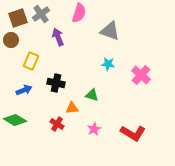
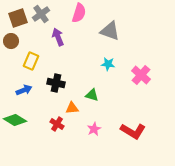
brown circle: moved 1 px down
red L-shape: moved 2 px up
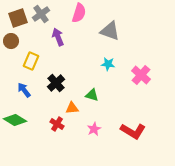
black cross: rotated 36 degrees clockwise
blue arrow: rotated 105 degrees counterclockwise
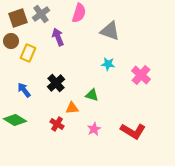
yellow rectangle: moved 3 px left, 8 px up
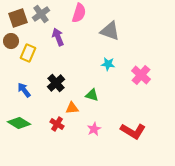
green diamond: moved 4 px right, 3 px down
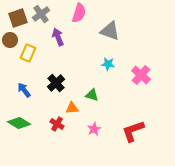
brown circle: moved 1 px left, 1 px up
red L-shape: rotated 130 degrees clockwise
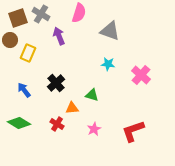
gray cross: rotated 24 degrees counterclockwise
purple arrow: moved 1 px right, 1 px up
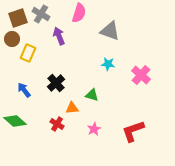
brown circle: moved 2 px right, 1 px up
green diamond: moved 4 px left, 2 px up; rotated 10 degrees clockwise
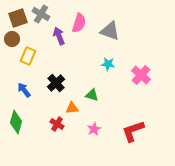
pink semicircle: moved 10 px down
yellow rectangle: moved 3 px down
green diamond: moved 1 px right, 1 px down; rotated 65 degrees clockwise
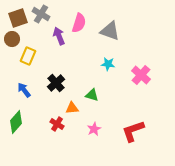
green diamond: rotated 25 degrees clockwise
